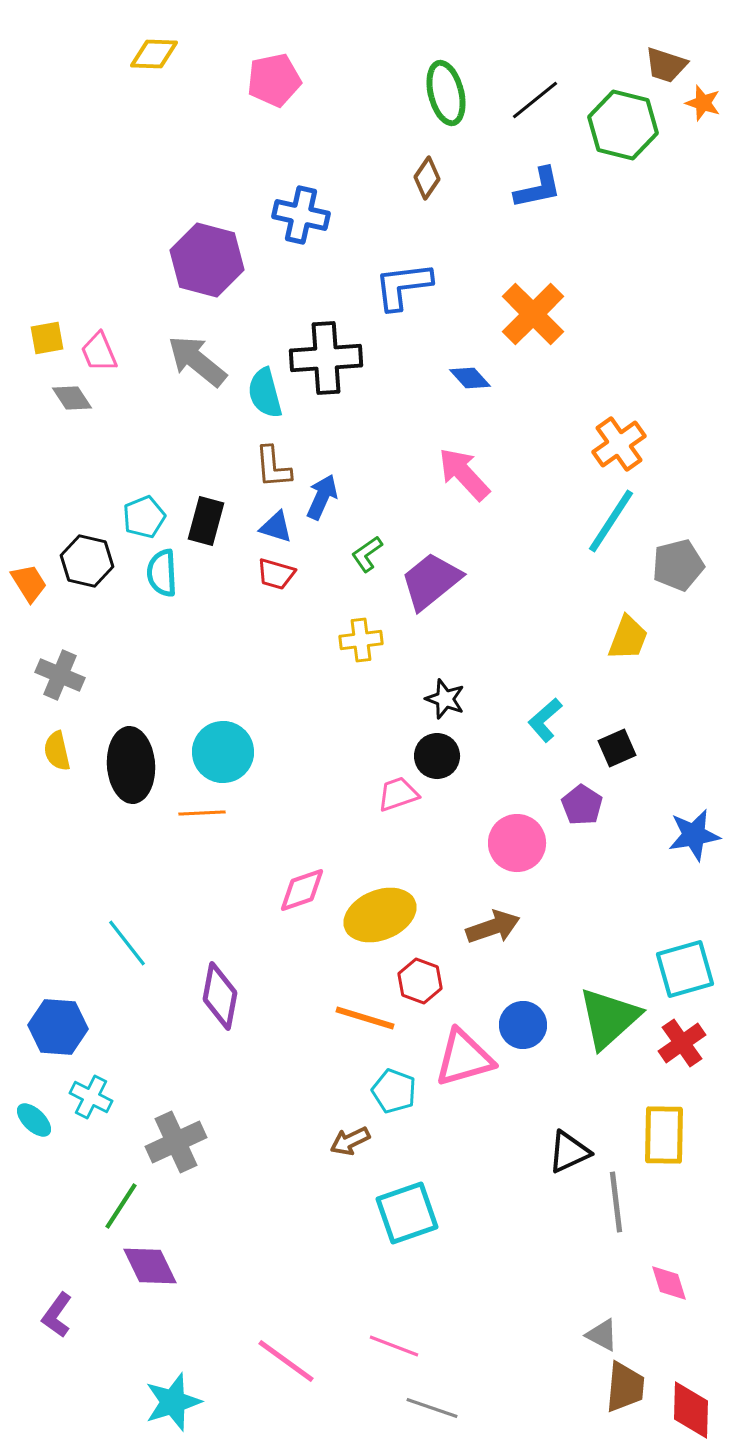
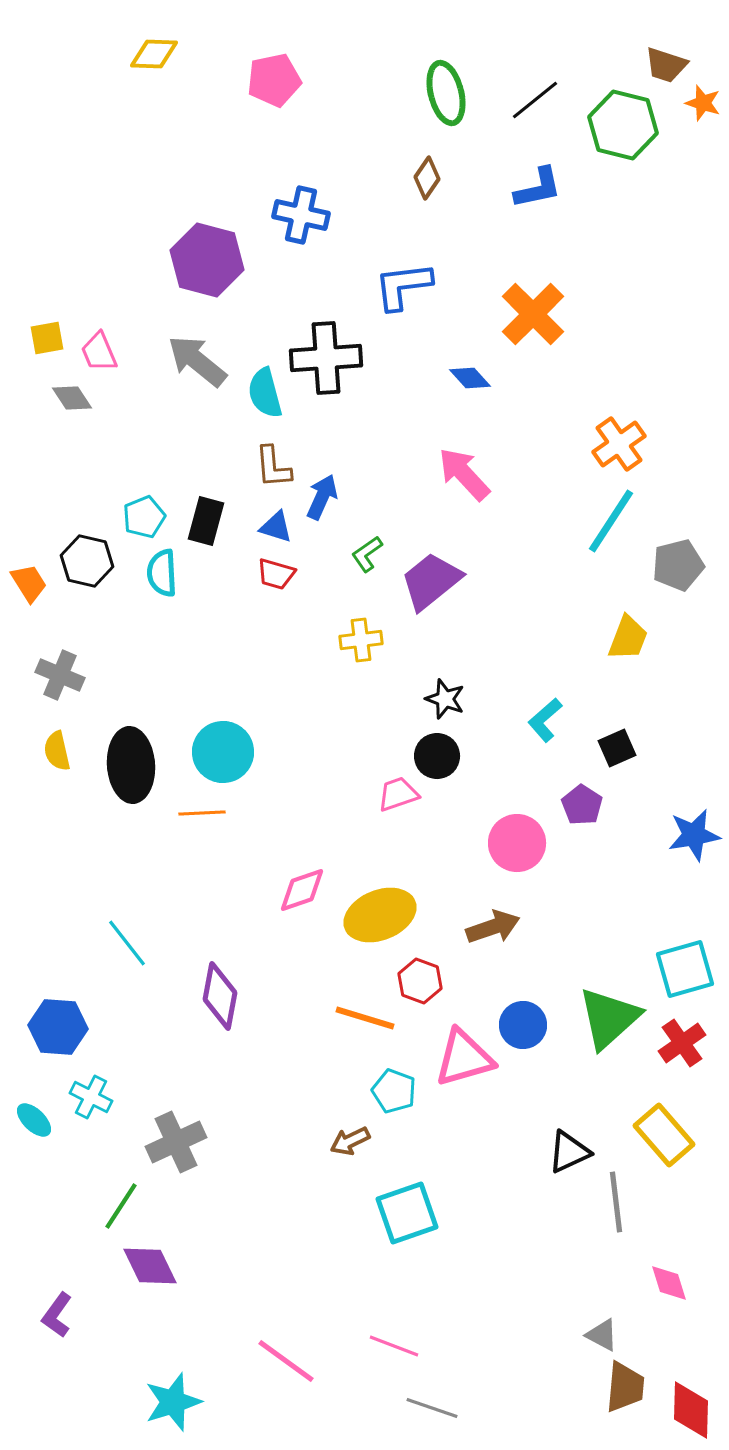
yellow rectangle at (664, 1135): rotated 42 degrees counterclockwise
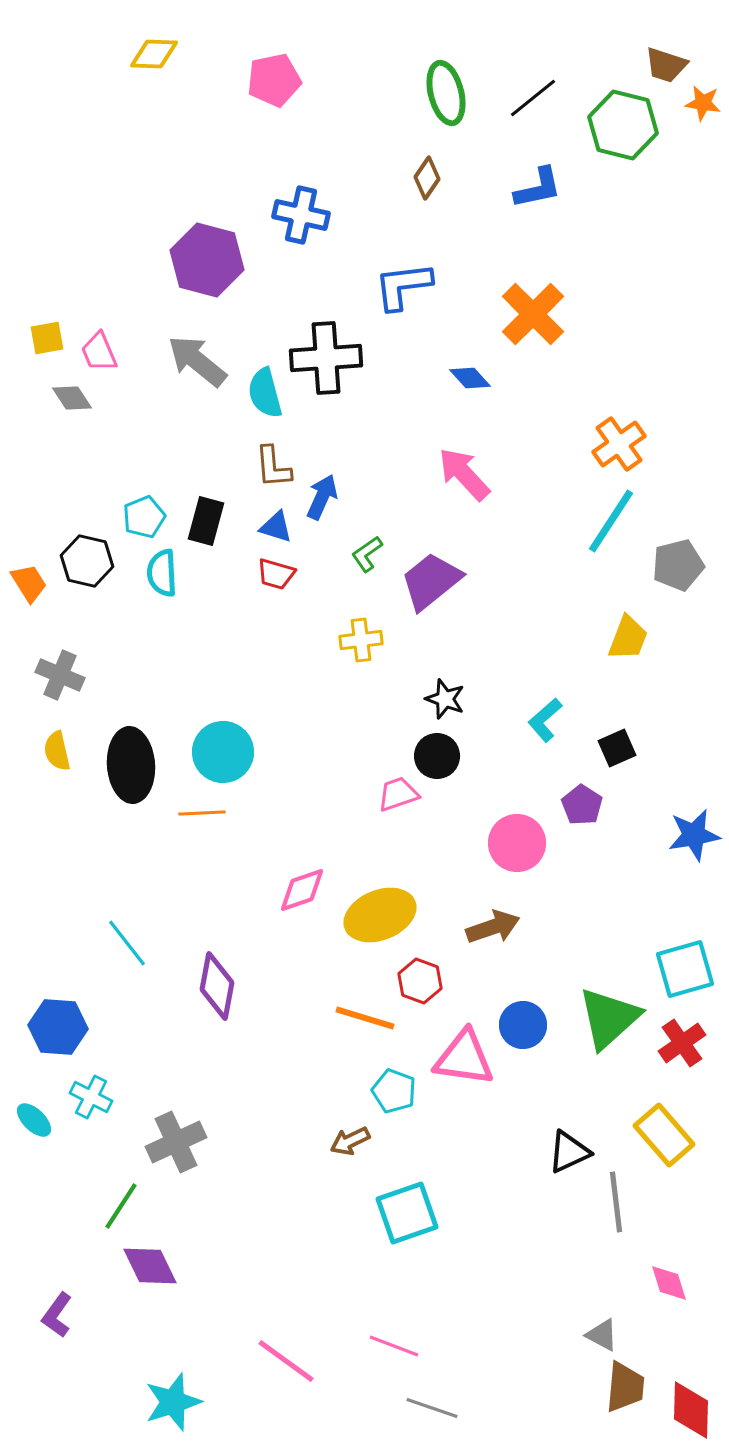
black line at (535, 100): moved 2 px left, 2 px up
orange star at (703, 103): rotated 9 degrees counterclockwise
purple diamond at (220, 996): moved 3 px left, 10 px up
pink triangle at (464, 1058): rotated 24 degrees clockwise
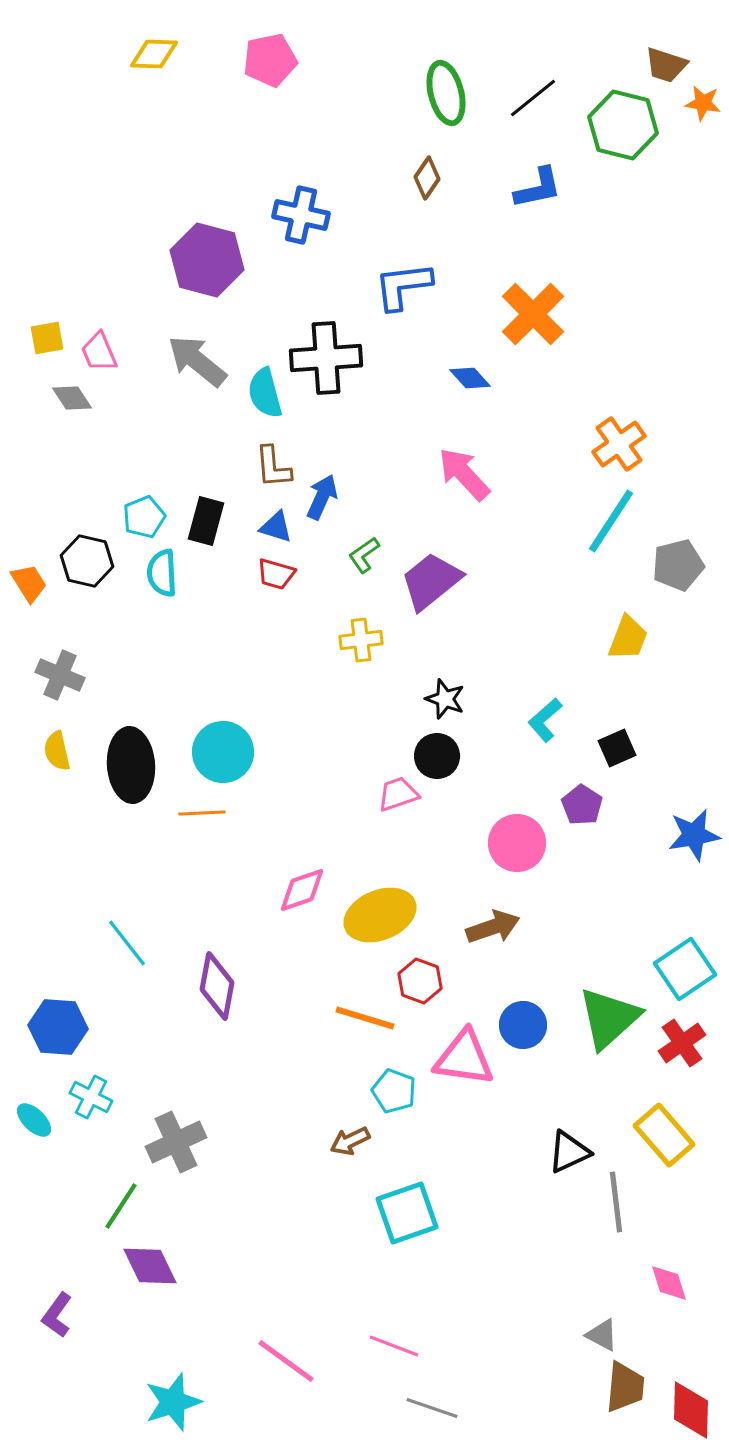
pink pentagon at (274, 80): moved 4 px left, 20 px up
green L-shape at (367, 554): moved 3 px left, 1 px down
cyan square at (685, 969): rotated 18 degrees counterclockwise
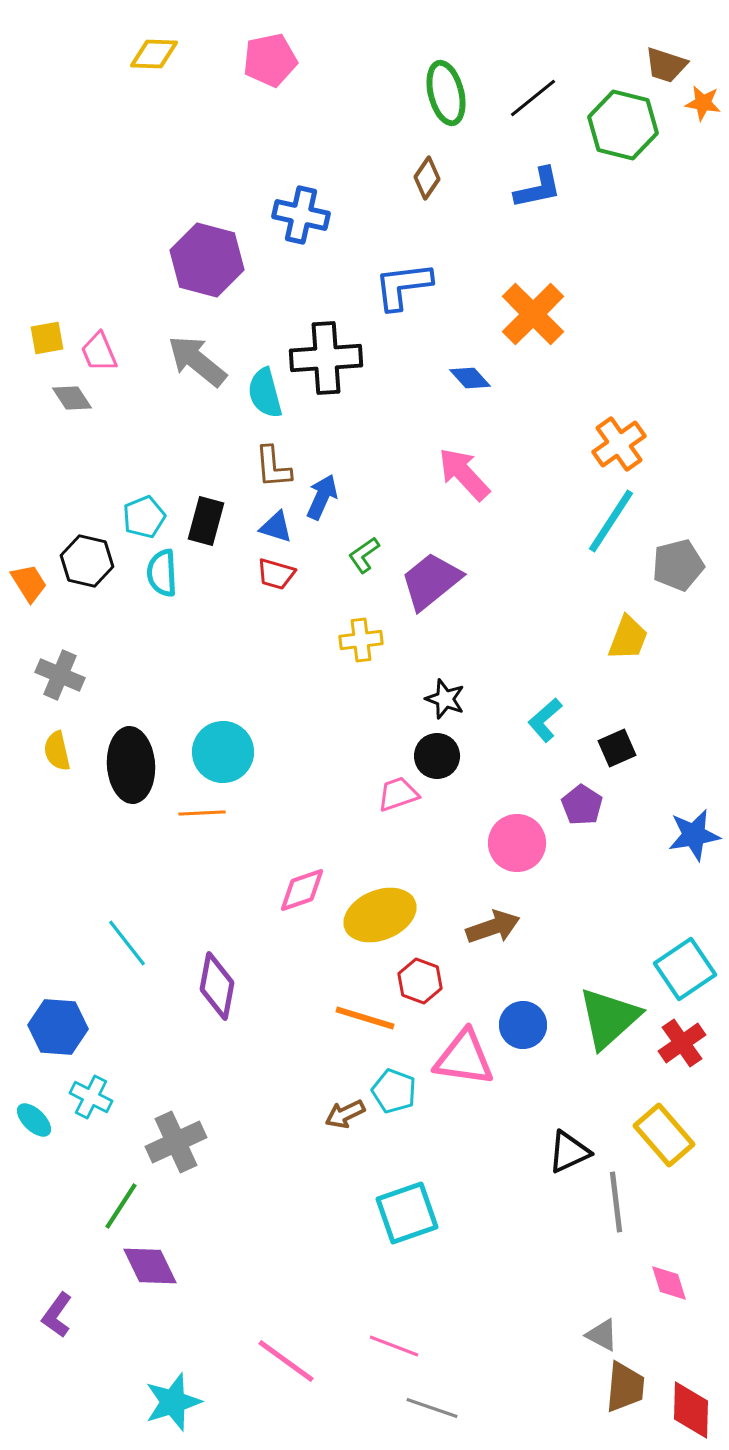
brown arrow at (350, 1141): moved 5 px left, 27 px up
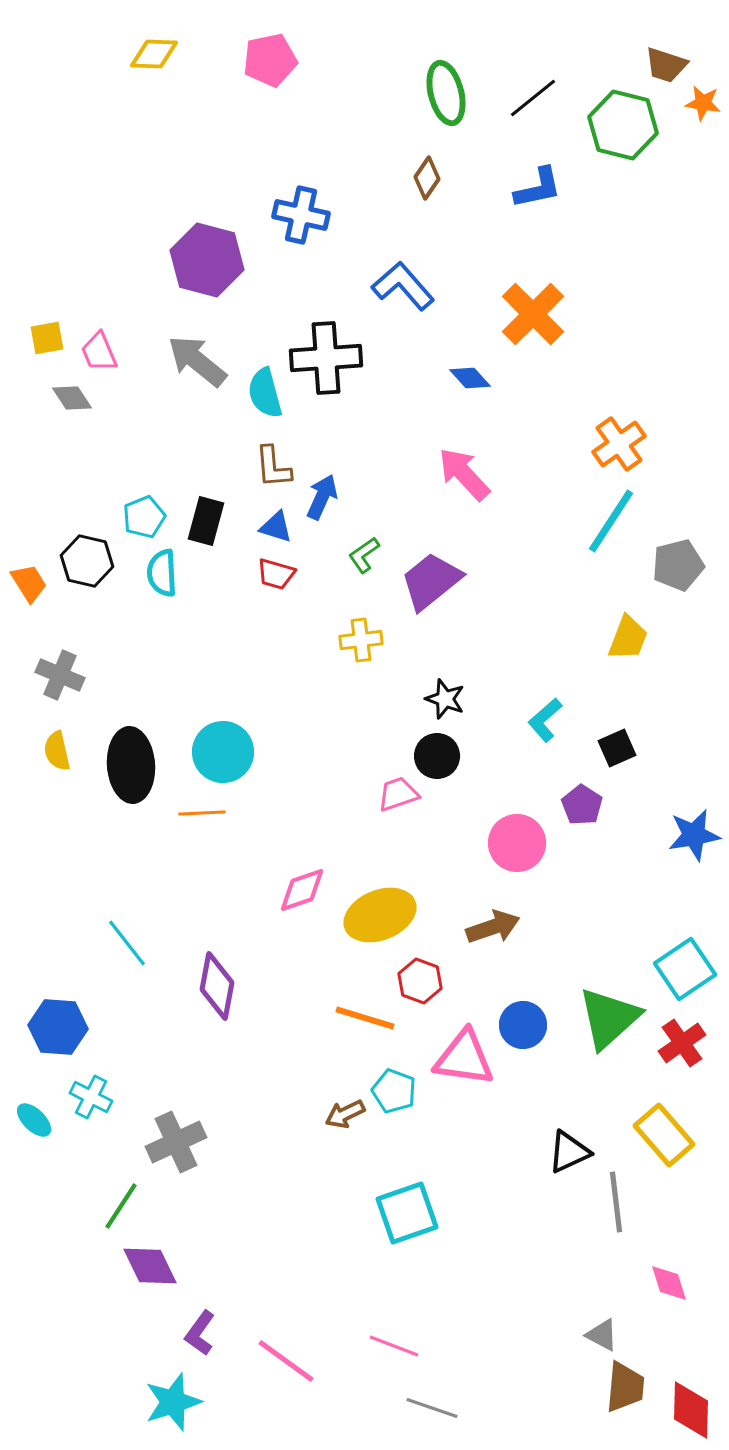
blue L-shape at (403, 286): rotated 56 degrees clockwise
purple L-shape at (57, 1315): moved 143 px right, 18 px down
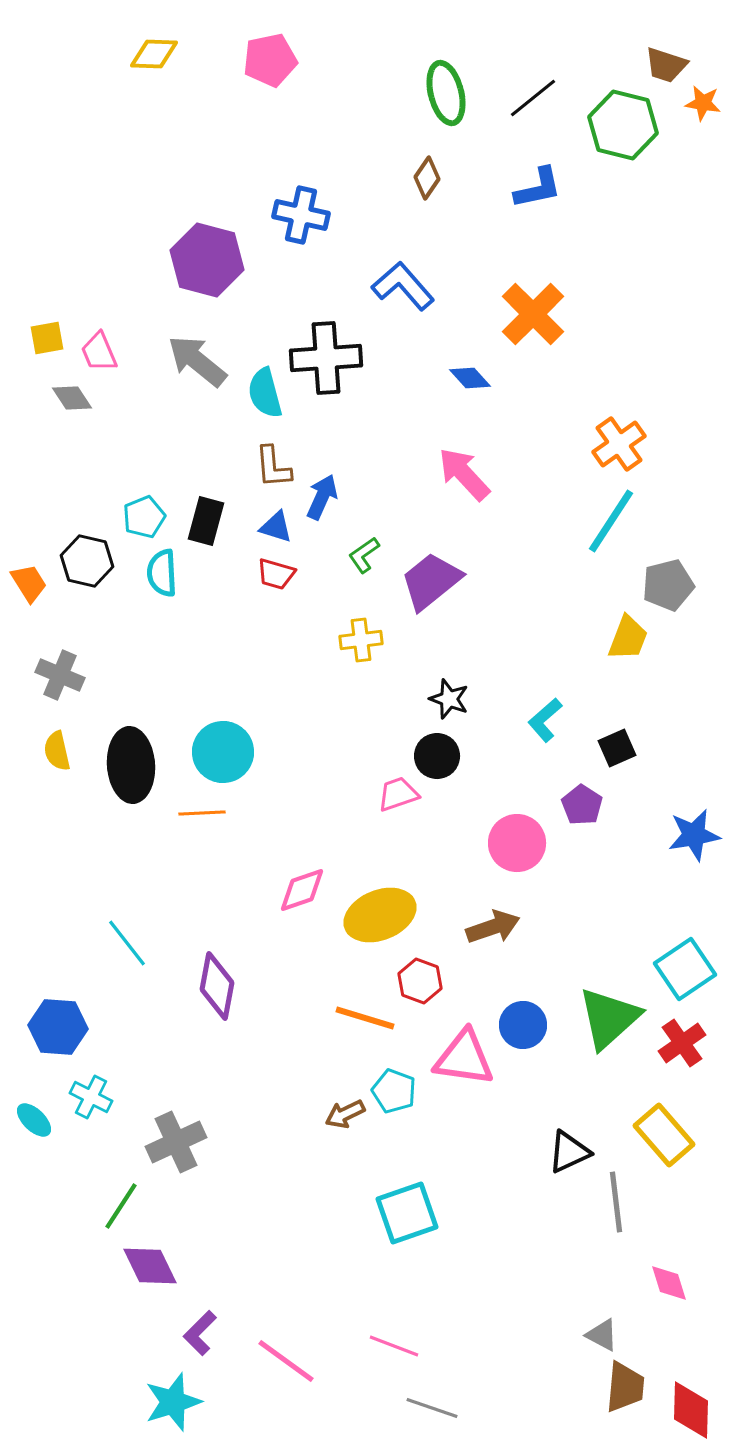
gray pentagon at (678, 565): moved 10 px left, 20 px down
black star at (445, 699): moved 4 px right
purple L-shape at (200, 1333): rotated 9 degrees clockwise
